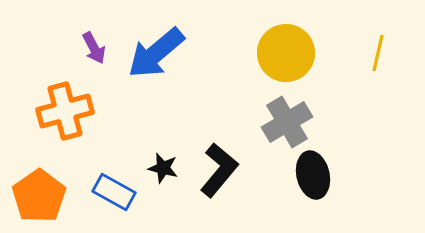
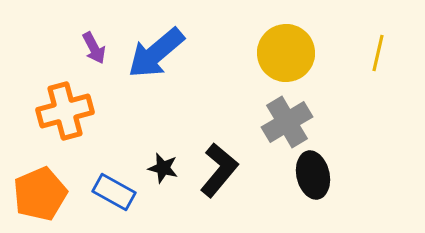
orange pentagon: moved 1 px right, 2 px up; rotated 12 degrees clockwise
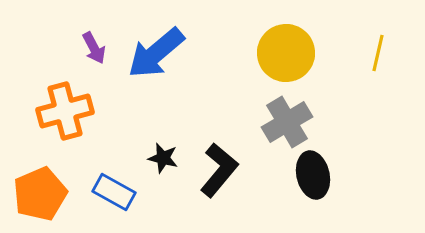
black star: moved 10 px up
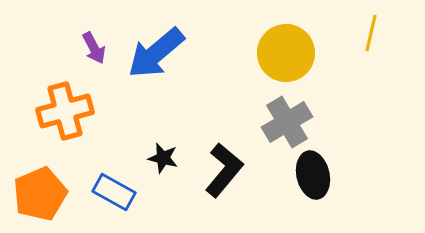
yellow line: moved 7 px left, 20 px up
black L-shape: moved 5 px right
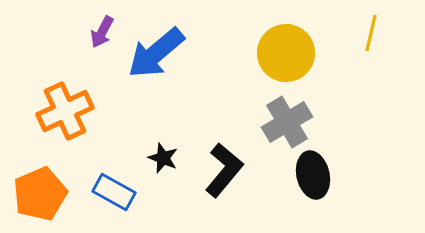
purple arrow: moved 8 px right, 16 px up; rotated 56 degrees clockwise
orange cross: rotated 10 degrees counterclockwise
black star: rotated 8 degrees clockwise
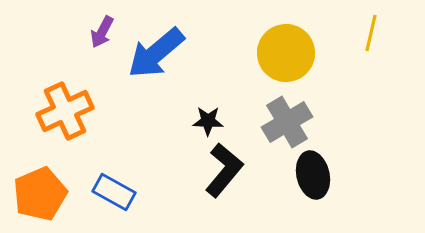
black star: moved 45 px right, 37 px up; rotated 20 degrees counterclockwise
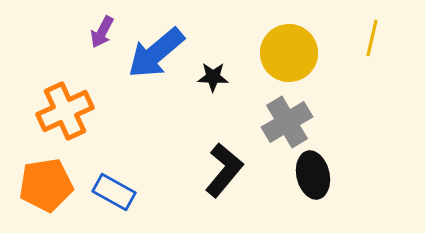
yellow line: moved 1 px right, 5 px down
yellow circle: moved 3 px right
black star: moved 5 px right, 44 px up
orange pentagon: moved 6 px right, 9 px up; rotated 14 degrees clockwise
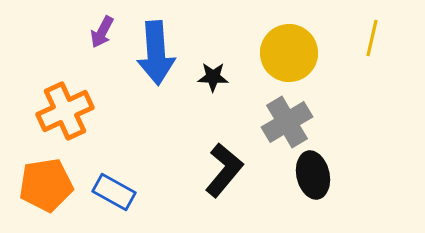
blue arrow: rotated 54 degrees counterclockwise
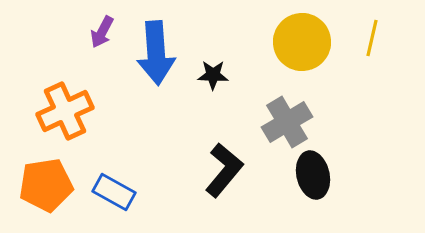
yellow circle: moved 13 px right, 11 px up
black star: moved 2 px up
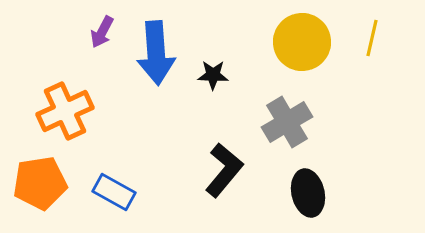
black ellipse: moved 5 px left, 18 px down
orange pentagon: moved 6 px left, 2 px up
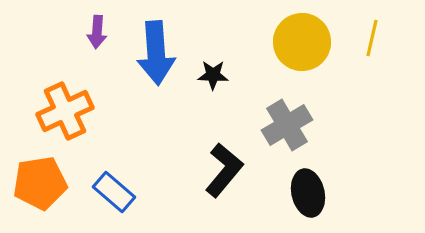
purple arrow: moved 5 px left; rotated 24 degrees counterclockwise
gray cross: moved 3 px down
blue rectangle: rotated 12 degrees clockwise
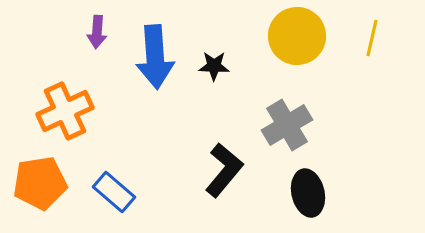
yellow circle: moved 5 px left, 6 px up
blue arrow: moved 1 px left, 4 px down
black star: moved 1 px right, 9 px up
